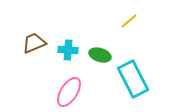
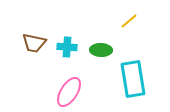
brown trapezoid: rotated 145 degrees counterclockwise
cyan cross: moved 1 px left, 3 px up
green ellipse: moved 1 px right, 5 px up; rotated 15 degrees counterclockwise
cyan rectangle: rotated 18 degrees clockwise
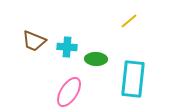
brown trapezoid: moved 2 px up; rotated 10 degrees clockwise
green ellipse: moved 5 px left, 9 px down
cyan rectangle: rotated 15 degrees clockwise
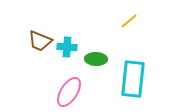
brown trapezoid: moved 6 px right
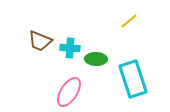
cyan cross: moved 3 px right, 1 px down
cyan rectangle: rotated 24 degrees counterclockwise
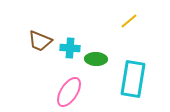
cyan rectangle: rotated 27 degrees clockwise
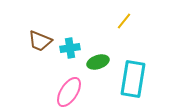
yellow line: moved 5 px left; rotated 12 degrees counterclockwise
cyan cross: rotated 12 degrees counterclockwise
green ellipse: moved 2 px right, 3 px down; rotated 20 degrees counterclockwise
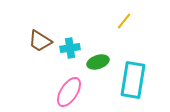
brown trapezoid: rotated 10 degrees clockwise
cyan rectangle: moved 1 px down
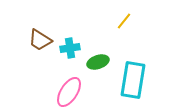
brown trapezoid: moved 1 px up
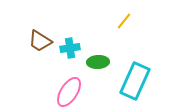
brown trapezoid: moved 1 px down
green ellipse: rotated 15 degrees clockwise
cyan rectangle: moved 2 px right, 1 px down; rotated 15 degrees clockwise
